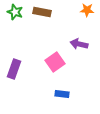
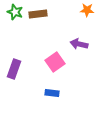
brown rectangle: moved 4 px left, 2 px down; rotated 18 degrees counterclockwise
blue rectangle: moved 10 px left, 1 px up
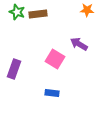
green star: moved 2 px right
purple arrow: rotated 18 degrees clockwise
pink square: moved 3 px up; rotated 24 degrees counterclockwise
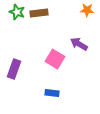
brown rectangle: moved 1 px right, 1 px up
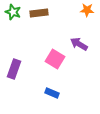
green star: moved 4 px left
blue rectangle: rotated 16 degrees clockwise
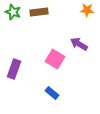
brown rectangle: moved 1 px up
blue rectangle: rotated 16 degrees clockwise
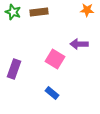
purple arrow: rotated 30 degrees counterclockwise
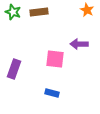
orange star: rotated 24 degrees clockwise
pink square: rotated 24 degrees counterclockwise
blue rectangle: rotated 24 degrees counterclockwise
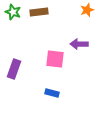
orange star: rotated 24 degrees clockwise
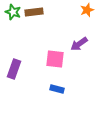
brown rectangle: moved 5 px left
purple arrow: rotated 36 degrees counterclockwise
blue rectangle: moved 5 px right, 4 px up
